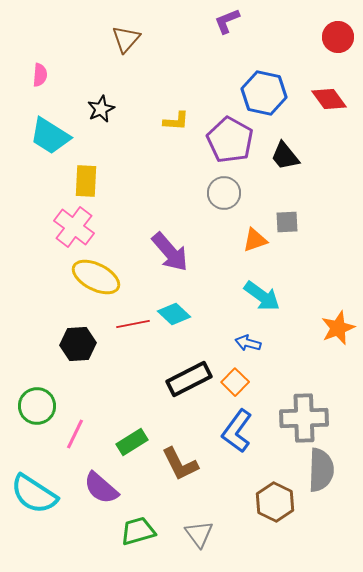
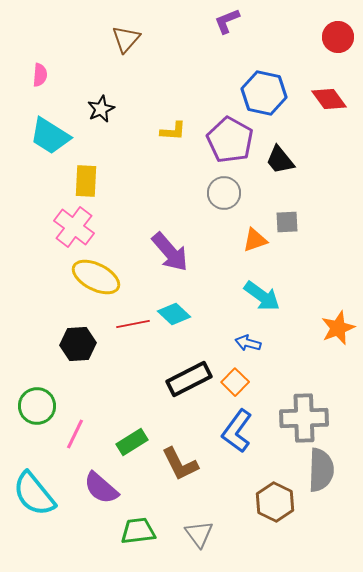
yellow L-shape: moved 3 px left, 10 px down
black trapezoid: moved 5 px left, 4 px down
cyan semicircle: rotated 18 degrees clockwise
green trapezoid: rotated 9 degrees clockwise
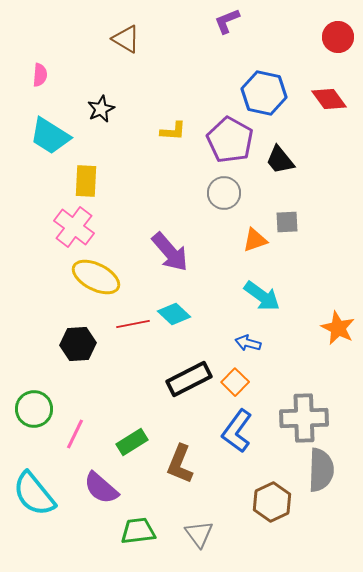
brown triangle: rotated 40 degrees counterclockwise
orange star: rotated 24 degrees counterclockwise
green circle: moved 3 px left, 3 px down
brown L-shape: rotated 48 degrees clockwise
brown hexagon: moved 3 px left; rotated 9 degrees clockwise
